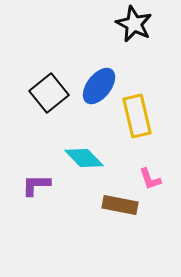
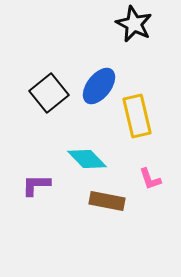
cyan diamond: moved 3 px right, 1 px down
brown rectangle: moved 13 px left, 4 px up
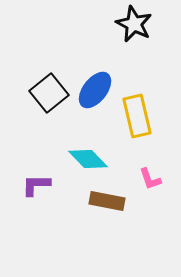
blue ellipse: moved 4 px left, 4 px down
cyan diamond: moved 1 px right
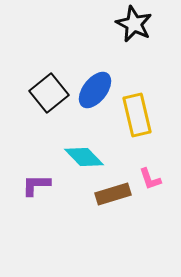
yellow rectangle: moved 1 px up
cyan diamond: moved 4 px left, 2 px up
brown rectangle: moved 6 px right, 7 px up; rotated 28 degrees counterclockwise
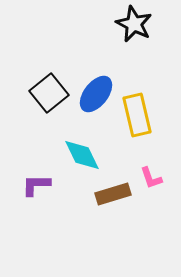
blue ellipse: moved 1 px right, 4 px down
cyan diamond: moved 2 px left, 2 px up; rotated 18 degrees clockwise
pink L-shape: moved 1 px right, 1 px up
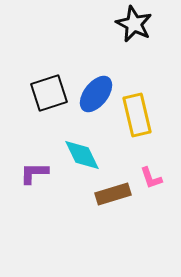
black square: rotated 21 degrees clockwise
purple L-shape: moved 2 px left, 12 px up
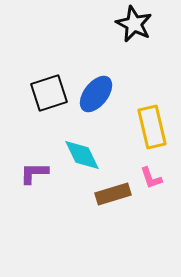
yellow rectangle: moved 15 px right, 12 px down
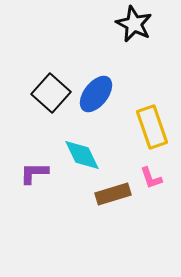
black square: moved 2 px right; rotated 30 degrees counterclockwise
yellow rectangle: rotated 6 degrees counterclockwise
